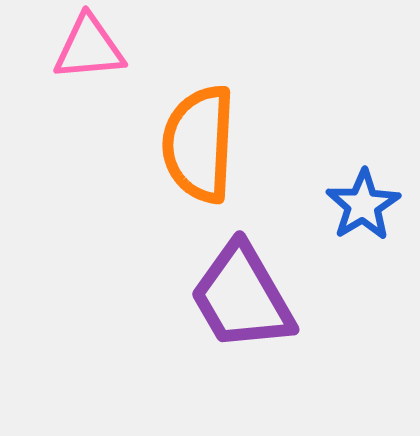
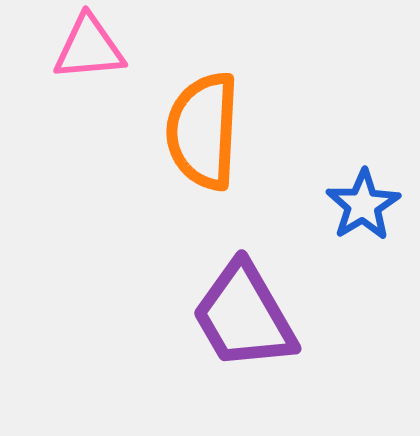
orange semicircle: moved 4 px right, 13 px up
purple trapezoid: moved 2 px right, 19 px down
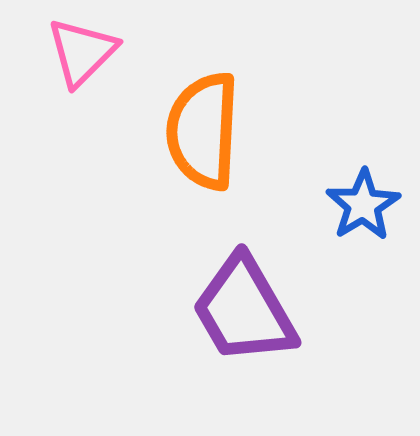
pink triangle: moved 7 px left, 4 px down; rotated 40 degrees counterclockwise
purple trapezoid: moved 6 px up
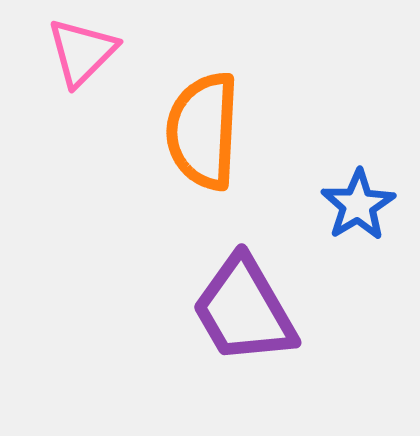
blue star: moved 5 px left
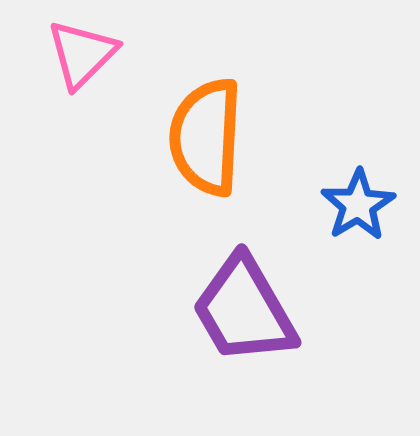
pink triangle: moved 2 px down
orange semicircle: moved 3 px right, 6 px down
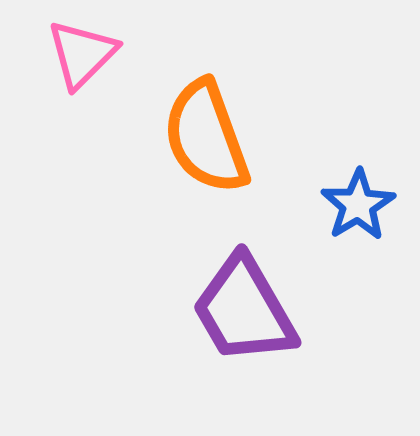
orange semicircle: rotated 23 degrees counterclockwise
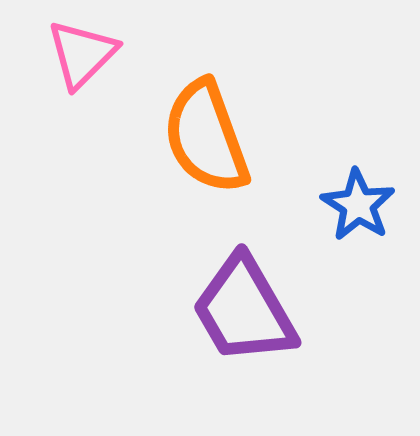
blue star: rotated 8 degrees counterclockwise
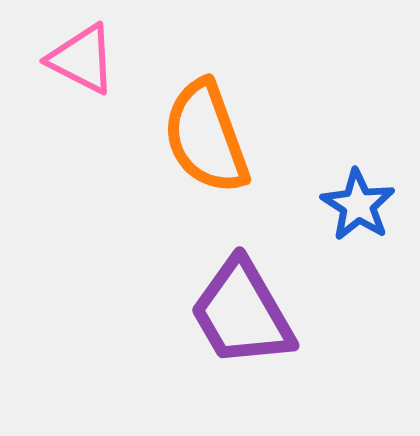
pink triangle: moved 5 px down; rotated 48 degrees counterclockwise
purple trapezoid: moved 2 px left, 3 px down
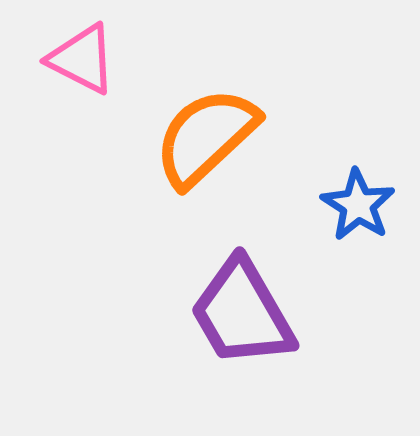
orange semicircle: rotated 67 degrees clockwise
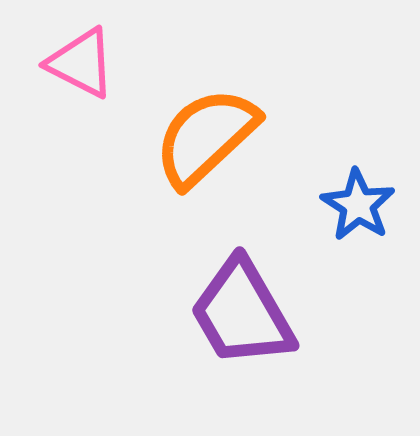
pink triangle: moved 1 px left, 4 px down
